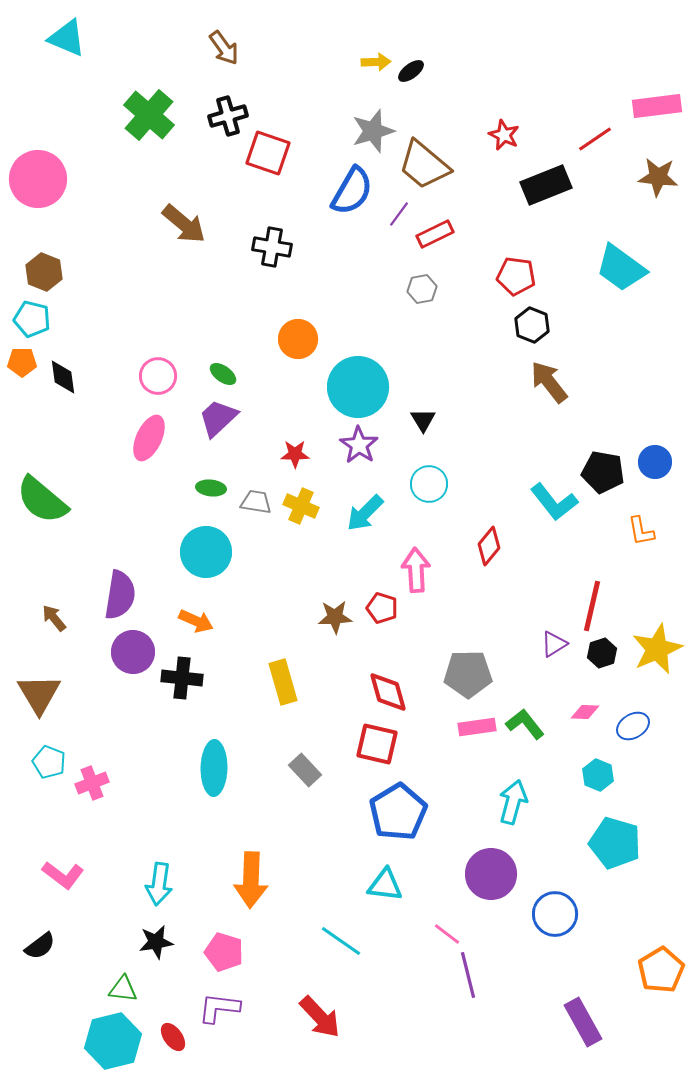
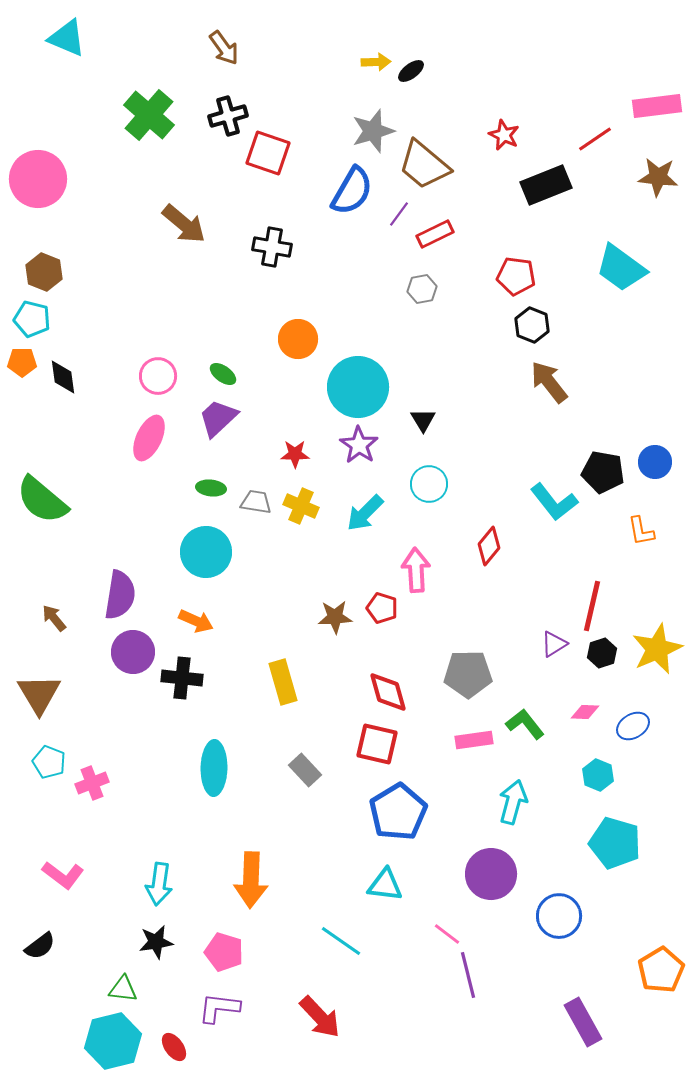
pink rectangle at (477, 727): moved 3 px left, 13 px down
blue circle at (555, 914): moved 4 px right, 2 px down
red ellipse at (173, 1037): moved 1 px right, 10 px down
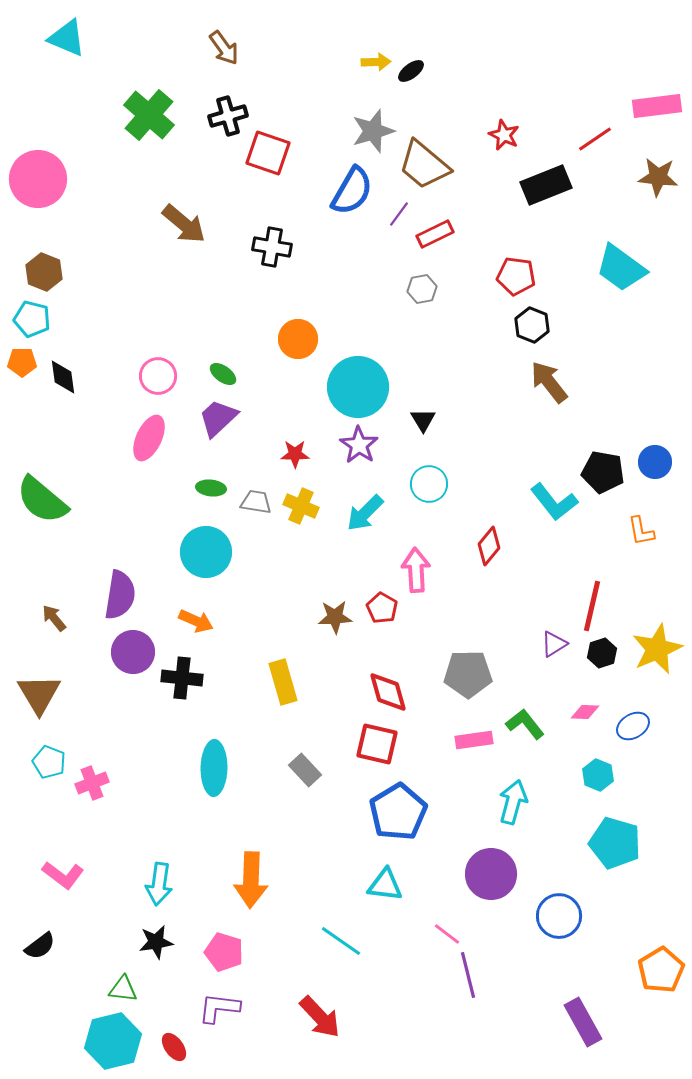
red pentagon at (382, 608): rotated 12 degrees clockwise
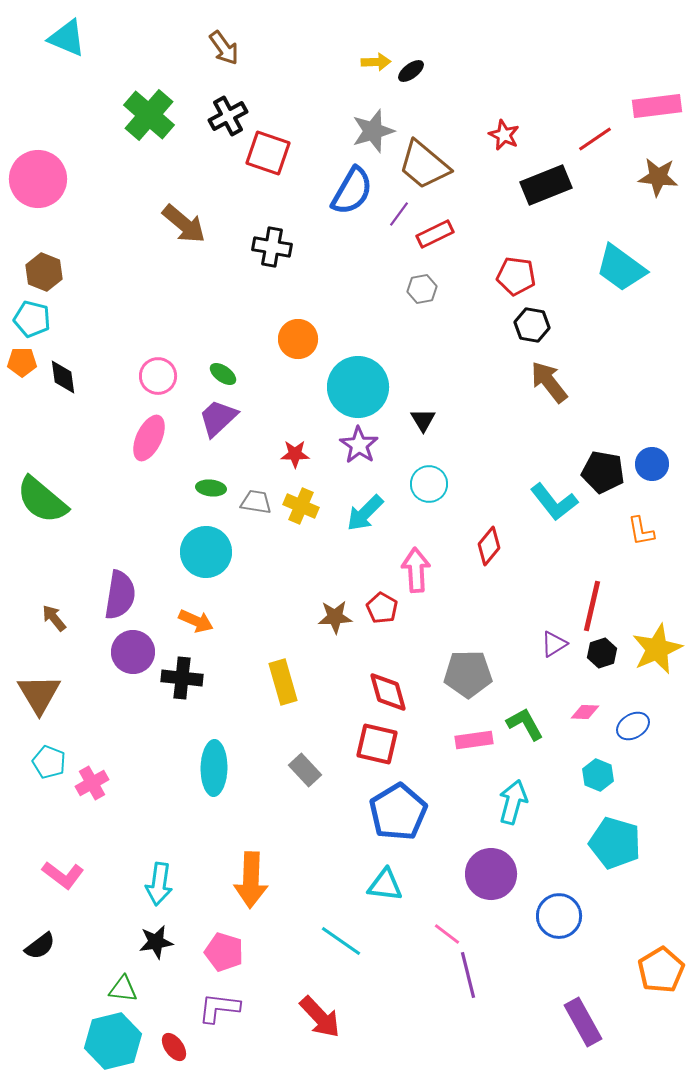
black cross at (228, 116): rotated 12 degrees counterclockwise
black hexagon at (532, 325): rotated 12 degrees counterclockwise
blue circle at (655, 462): moved 3 px left, 2 px down
green L-shape at (525, 724): rotated 9 degrees clockwise
pink cross at (92, 783): rotated 8 degrees counterclockwise
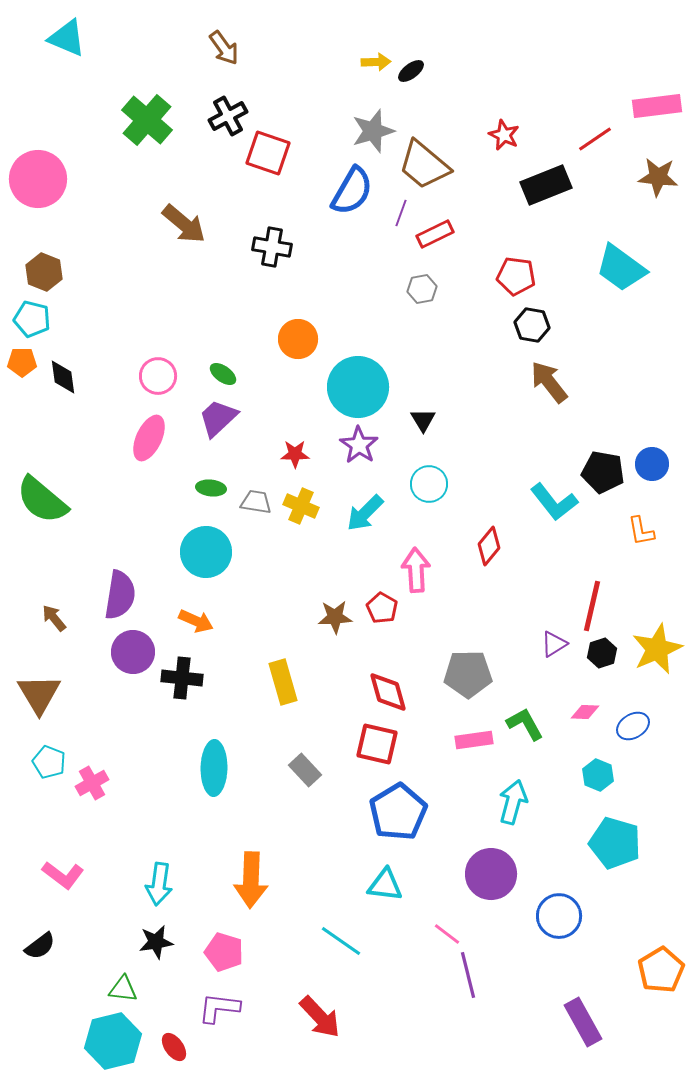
green cross at (149, 115): moved 2 px left, 5 px down
purple line at (399, 214): moved 2 px right, 1 px up; rotated 16 degrees counterclockwise
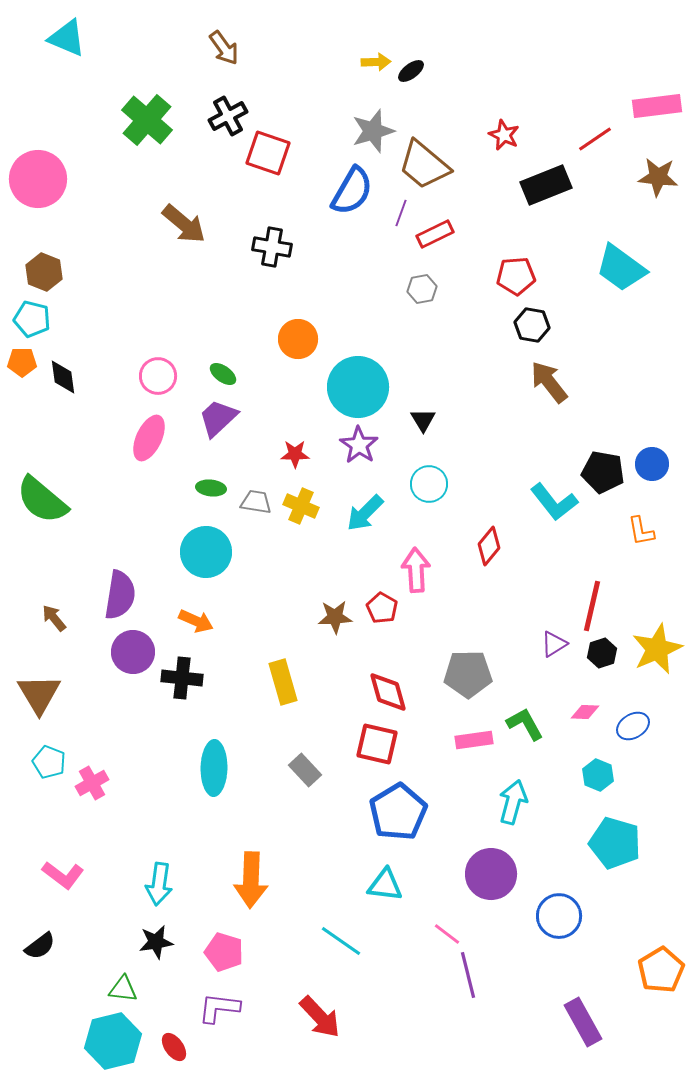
red pentagon at (516, 276): rotated 12 degrees counterclockwise
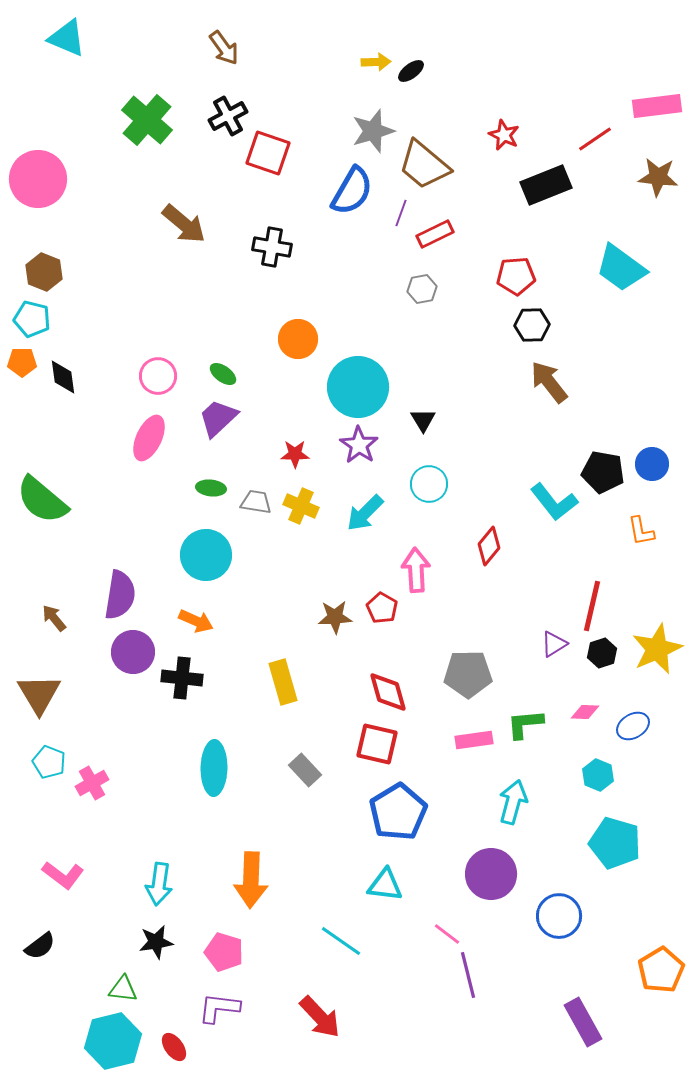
black hexagon at (532, 325): rotated 12 degrees counterclockwise
cyan circle at (206, 552): moved 3 px down
green L-shape at (525, 724): rotated 66 degrees counterclockwise
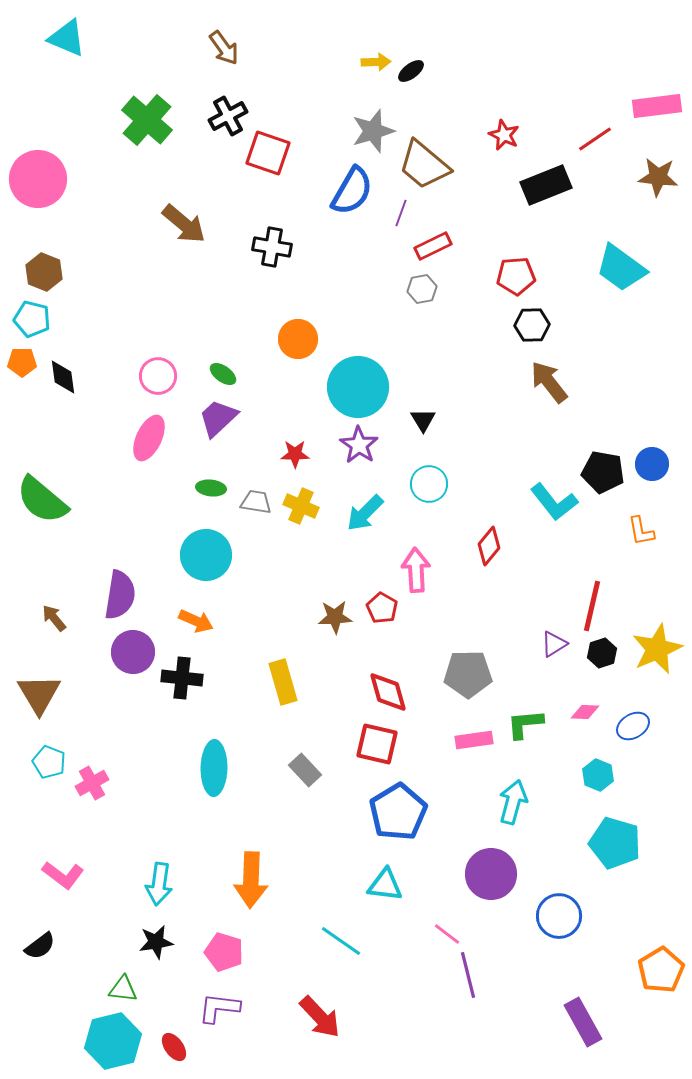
red rectangle at (435, 234): moved 2 px left, 12 px down
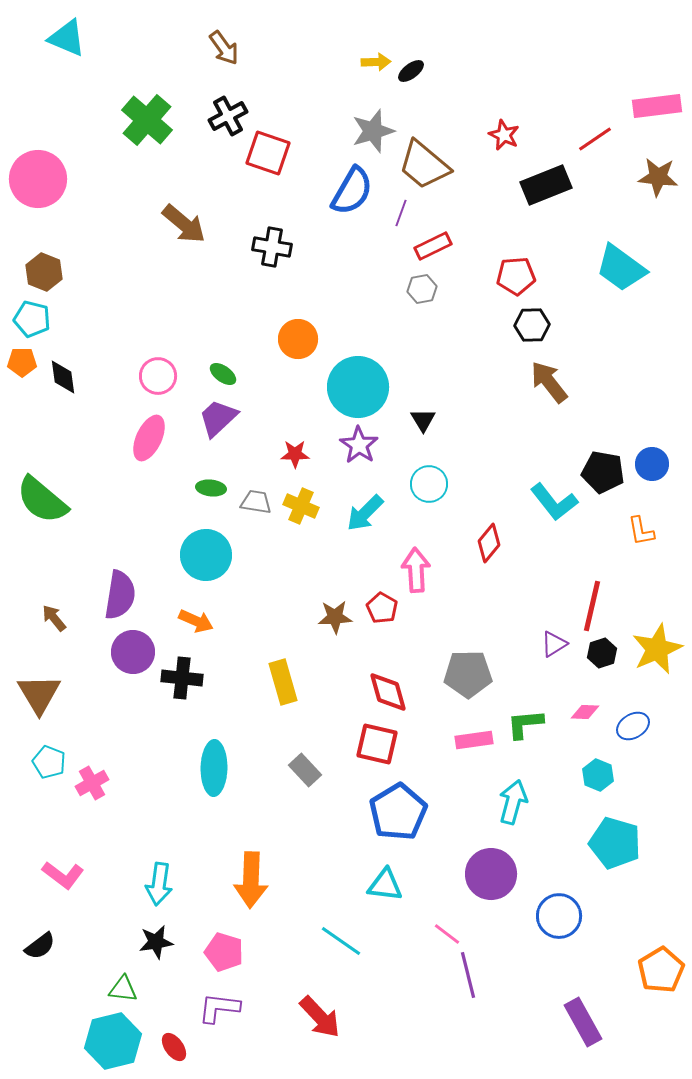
red diamond at (489, 546): moved 3 px up
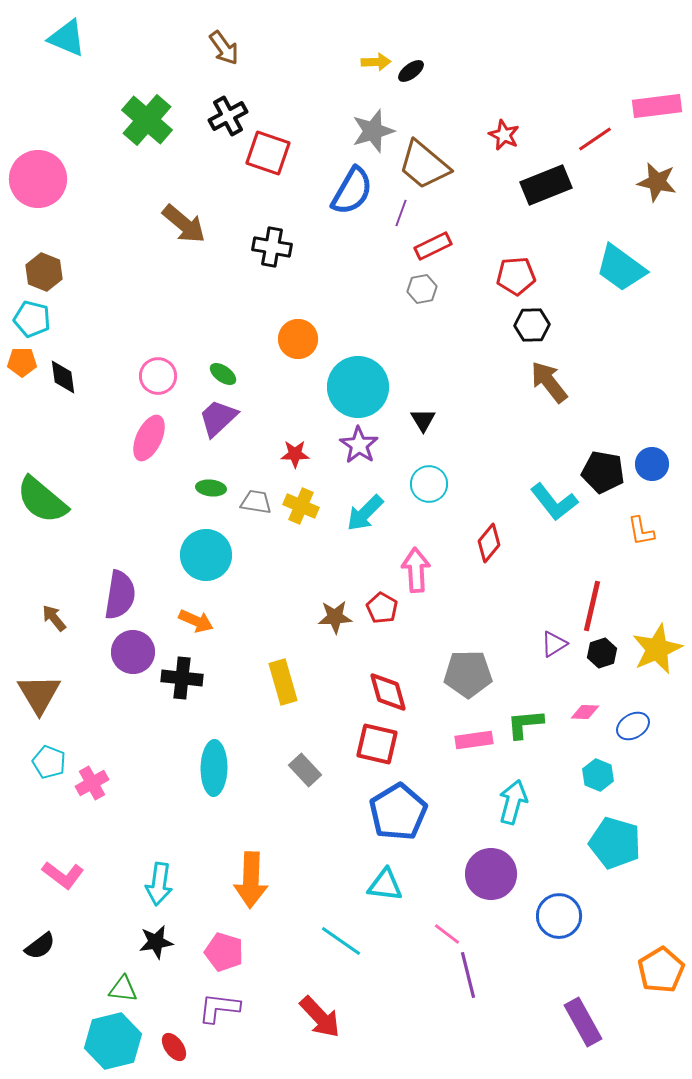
brown star at (658, 177): moved 1 px left, 5 px down; rotated 6 degrees clockwise
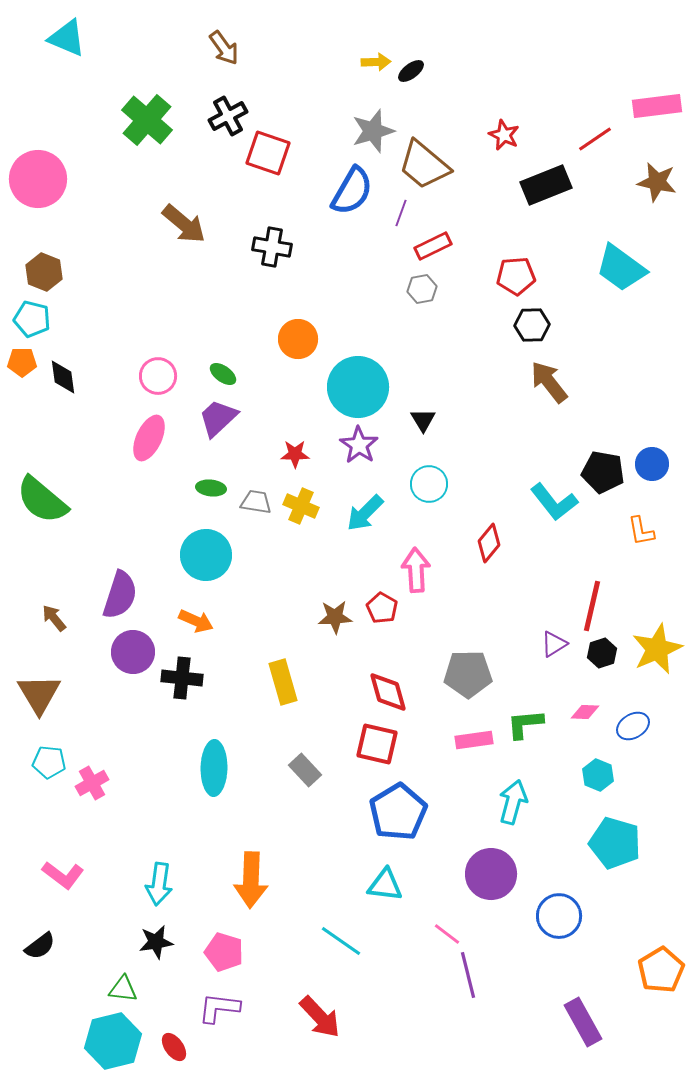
purple semicircle at (120, 595): rotated 9 degrees clockwise
cyan pentagon at (49, 762): rotated 16 degrees counterclockwise
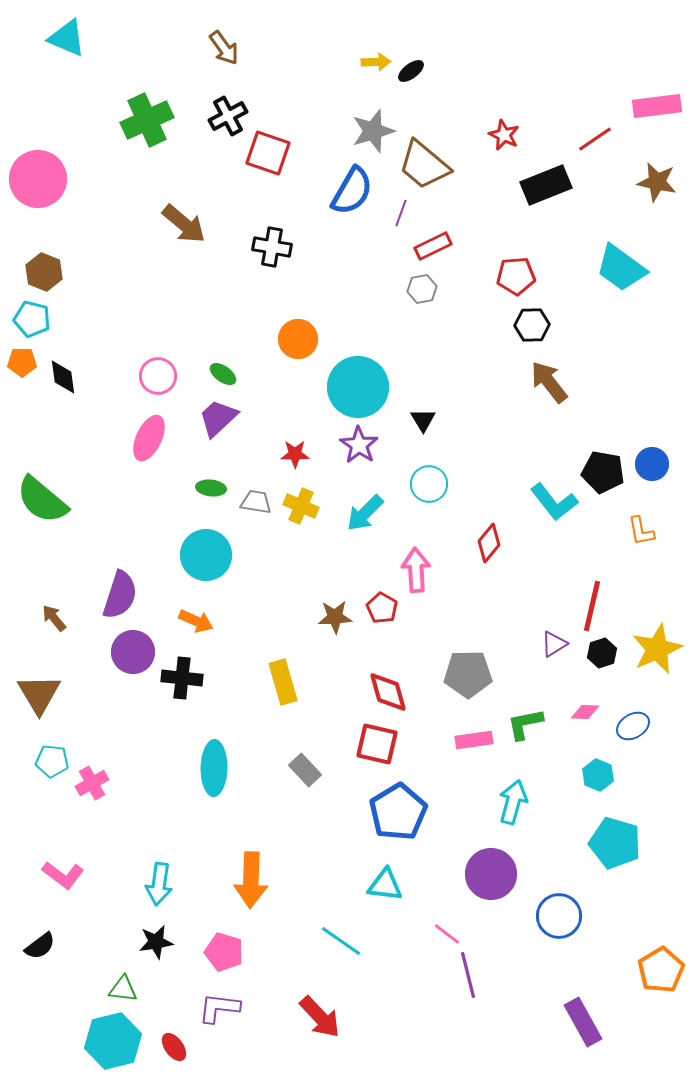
green cross at (147, 120): rotated 24 degrees clockwise
green L-shape at (525, 724): rotated 6 degrees counterclockwise
cyan pentagon at (49, 762): moved 3 px right, 1 px up
